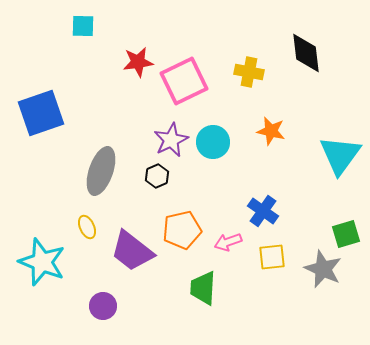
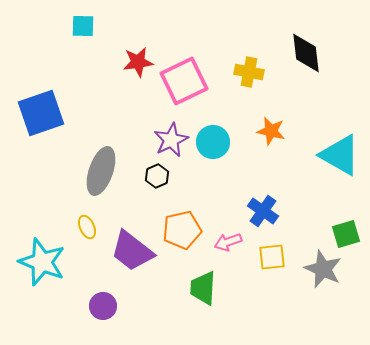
cyan triangle: rotated 36 degrees counterclockwise
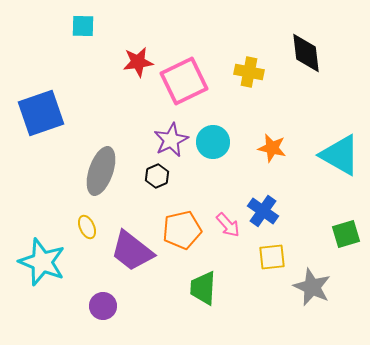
orange star: moved 1 px right, 17 px down
pink arrow: moved 17 px up; rotated 112 degrees counterclockwise
gray star: moved 11 px left, 18 px down
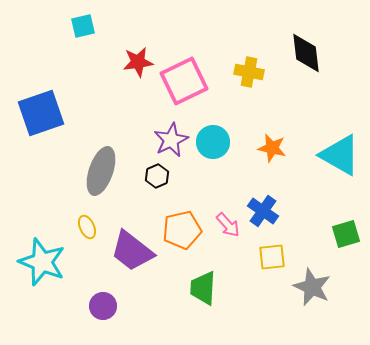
cyan square: rotated 15 degrees counterclockwise
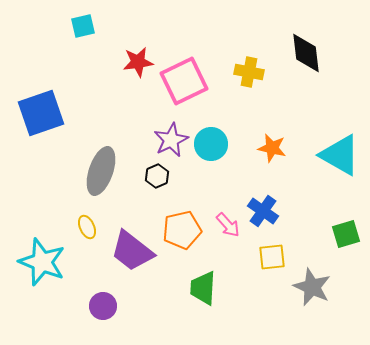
cyan circle: moved 2 px left, 2 px down
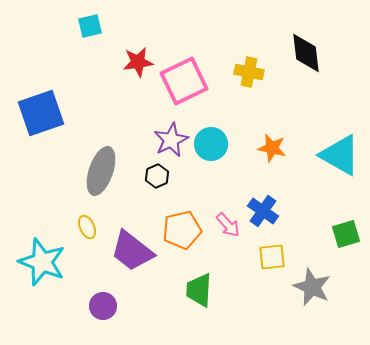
cyan square: moved 7 px right
green trapezoid: moved 4 px left, 2 px down
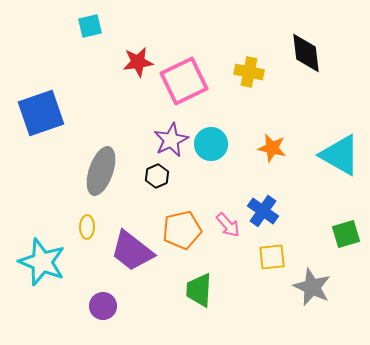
yellow ellipse: rotated 25 degrees clockwise
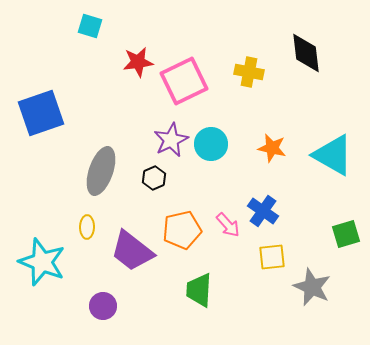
cyan square: rotated 30 degrees clockwise
cyan triangle: moved 7 px left
black hexagon: moved 3 px left, 2 px down
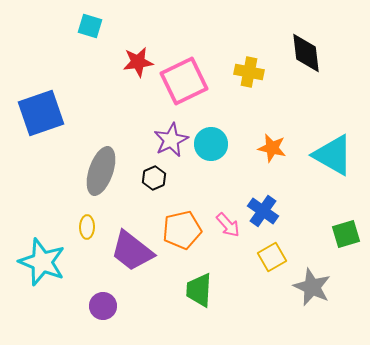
yellow square: rotated 24 degrees counterclockwise
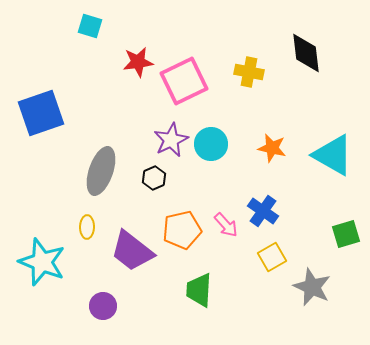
pink arrow: moved 2 px left
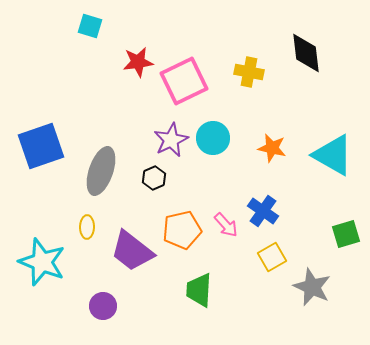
blue square: moved 33 px down
cyan circle: moved 2 px right, 6 px up
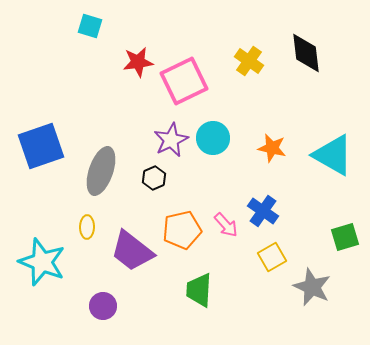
yellow cross: moved 11 px up; rotated 24 degrees clockwise
green square: moved 1 px left, 3 px down
